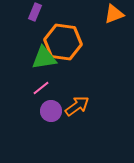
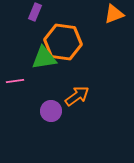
pink line: moved 26 px left, 7 px up; rotated 30 degrees clockwise
orange arrow: moved 10 px up
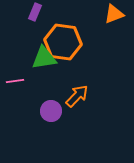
orange arrow: rotated 10 degrees counterclockwise
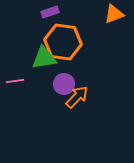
purple rectangle: moved 15 px right; rotated 48 degrees clockwise
orange arrow: moved 1 px down
purple circle: moved 13 px right, 27 px up
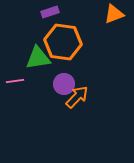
green triangle: moved 6 px left
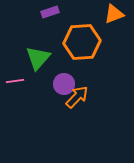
orange hexagon: moved 19 px right; rotated 12 degrees counterclockwise
green triangle: rotated 40 degrees counterclockwise
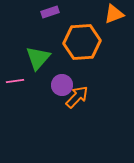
purple circle: moved 2 px left, 1 px down
